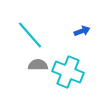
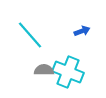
gray semicircle: moved 6 px right, 5 px down
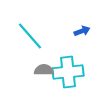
cyan line: moved 1 px down
cyan cross: rotated 28 degrees counterclockwise
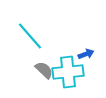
blue arrow: moved 4 px right, 23 px down
gray semicircle: rotated 42 degrees clockwise
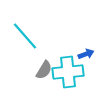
cyan line: moved 5 px left
gray semicircle: rotated 78 degrees clockwise
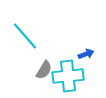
cyan cross: moved 4 px down
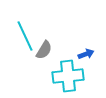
cyan line: rotated 16 degrees clockwise
gray semicircle: moved 20 px up
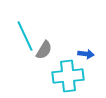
blue arrow: rotated 28 degrees clockwise
